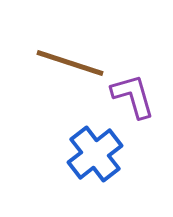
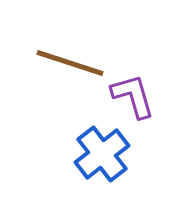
blue cross: moved 7 px right
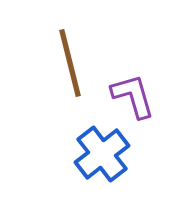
brown line: rotated 58 degrees clockwise
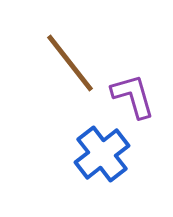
brown line: rotated 24 degrees counterclockwise
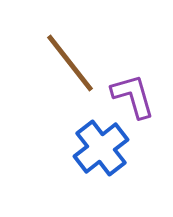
blue cross: moved 1 px left, 6 px up
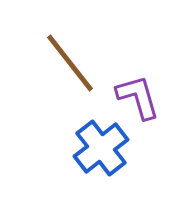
purple L-shape: moved 5 px right, 1 px down
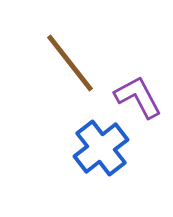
purple L-shape: rotated 12 degrees counterclockwise
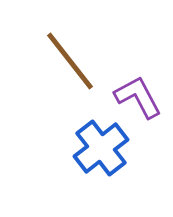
brown line: moved 2 px up
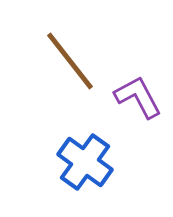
blue cross: moved 16 px left, 14 px down; rotated 16 degrees counterclockwise
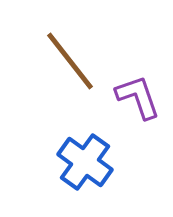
purple L-shape: rotated 9 degrees clockwise
